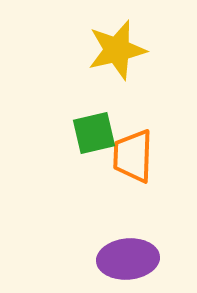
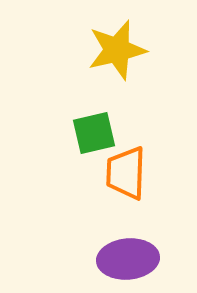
orange trapezoid: moved 7 px left, 17 px down
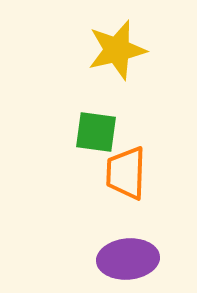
green square: moved 2 px right, 1 px up; rotated 21 degrees clockwise
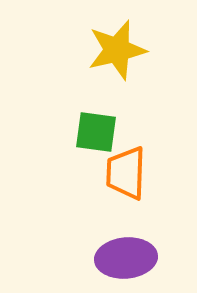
purple ellipse: moved 2 px left, 1 px up
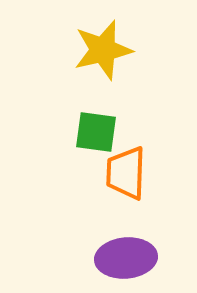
yellow star: moved 14 px left
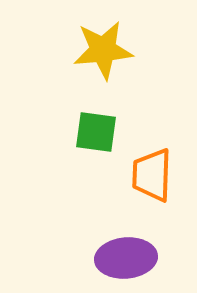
yellow star: rotated 8 degrees clockwise
orange trapezoid: moved 26 px right, 2 px down
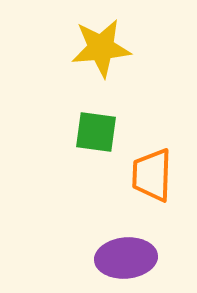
yellow star: moved 2 px left, 2 px up
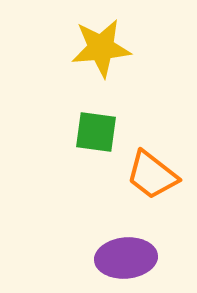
orange trapezoid: rotated 54 degrees counterclockwise
